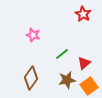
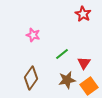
red triangle: rotated 16 degrees counterclockwise
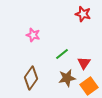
red star: rotated 14 degrees counterclockwise
brown star: moved 2 px up
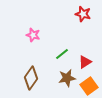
red triangle: moved 1 px right, 1 px up; rotated 24 degrees clockwise
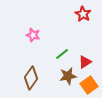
red star: rotated 14 degrees clockwise
brown star: moved 1 px right, 2 px up
orange square: moved 1 px up
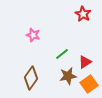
orange square: moved 1 px up
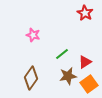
red star: moved 2 px right, 1 px up
